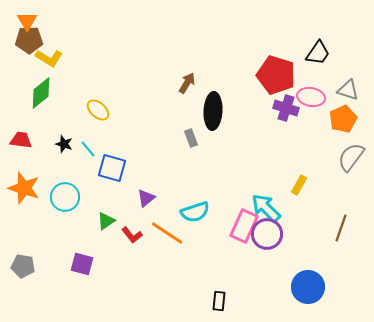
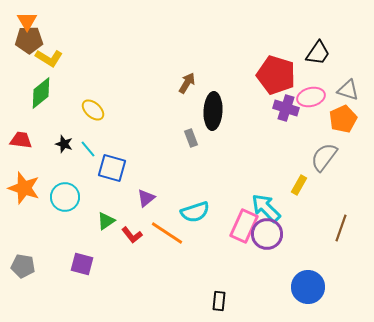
pink ellipse: rotated 24 degrees counterclockwise
yellow ellipse: moved 5 px left
gray semicircle: moved 27 px left
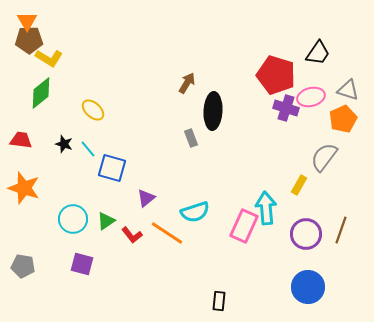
cyan circle: moved 8 px right, 22 px down
cyan arrow: rotated 40 degrees clockwise
brown line: moved 2 px down
purple circle: moved 39 px right
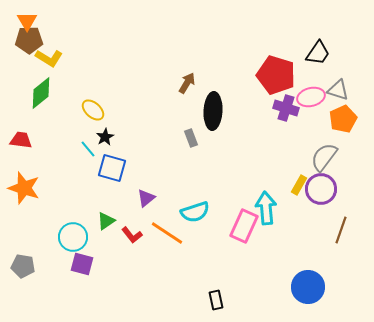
gray triangle: moved 10 px left
black star: moved 41 px right, 7 px up; rotated 24 degrees clockwise
cyan circle: moved 18 px down
purple circle: moved 15 px right, 45 px up
black rectangle: moved 3 px left, 1 px up; rotated 18 degrees counterclockwise
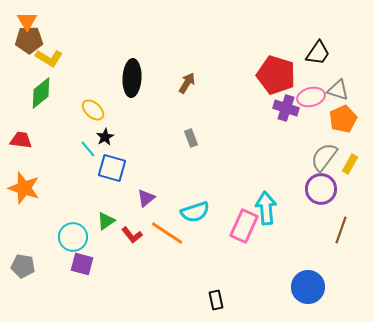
black ellipse: moved 81 px left, 33 px up
yellow rectangle: moved 51 px right, 21 px up
